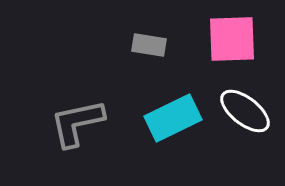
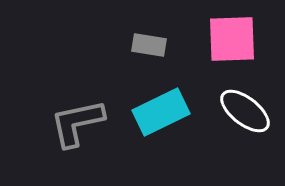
cyan rectangle: moved 12 px left, 6 px up
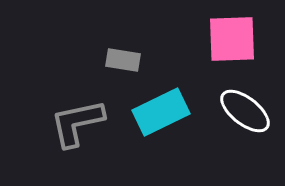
gray rectangle: moved 26 px left, 15 px down
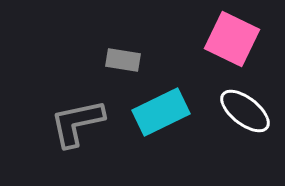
pink square: rotated 28 degrees clockwise
